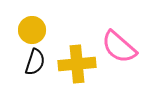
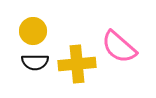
yellow circle: moved 1 px right, 1 px down
black semicircle: rotated 72 degrees clockwise
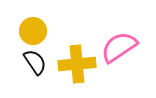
pink semicircle: rotated 105 degrees clockwise
black semicircle: rotated 124 degrees counterclockwise
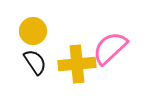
pink semicircle: moved 9 px left, 1 px down; rotated 9 degrees counterclockwise
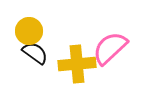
yellow circle: moved 4 px left
black semicircle: moved 9 px up; rotated 20 degrees counterclockwise
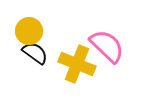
pink semicircle: moved 3 px left, 2 px up; rotated 87 degrees clockwise
yellow cross: rotated 27 degrees clockwise
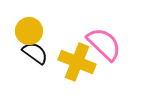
pink semicircle: moved 3 px left, 2 px up
yellow cross: moved 2 px up
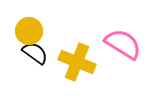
pink semicircle: moved 19 px right; rotated 12 degrees counterclockwise
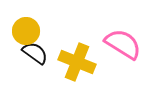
yellow circle: moved 3 px left
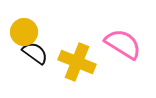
yellow circle: moved 2 px left, 1 px down
